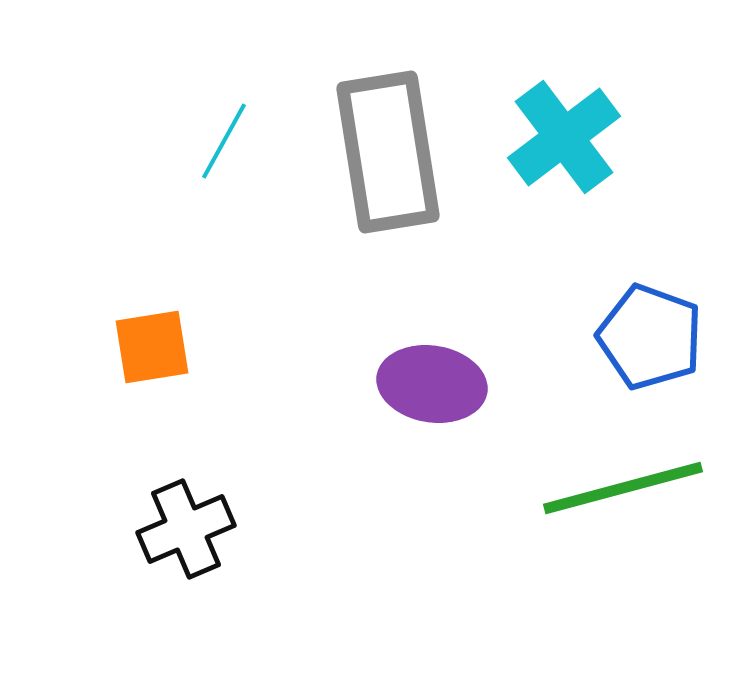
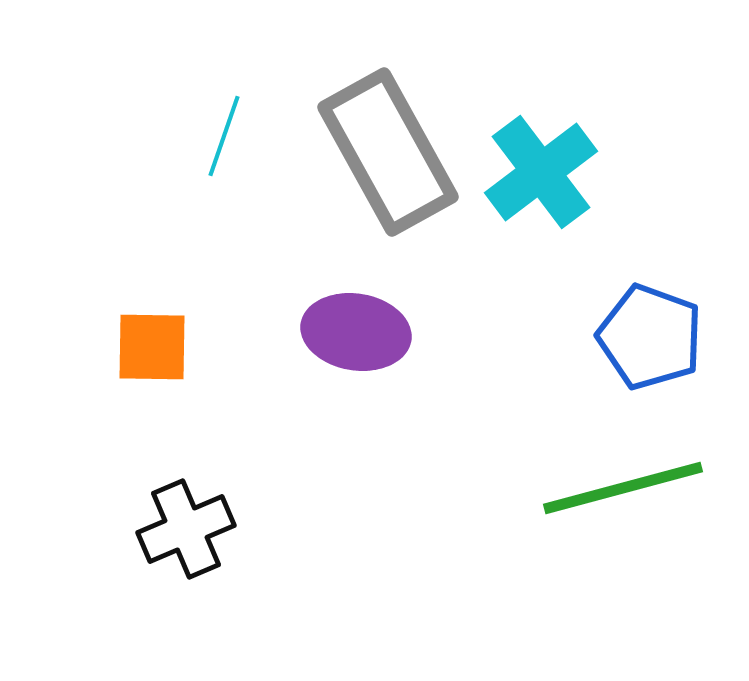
cyan cross: moved 23 px left, 35 px down
cyan line: moved 5 px up; rotated 10 degrees counterclockwise
gray rectangle: rotated 20 degrees counterclockwise
orange square: rotated 10 degrees clockwise
purple ellipse: moved 76 px left, 52 px up
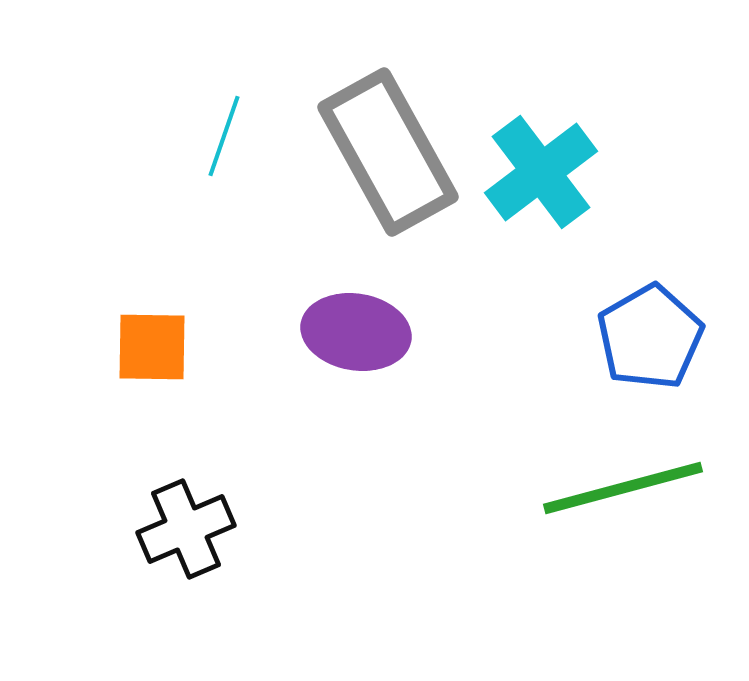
blue pentagon: rotated 22 degrees clockwise
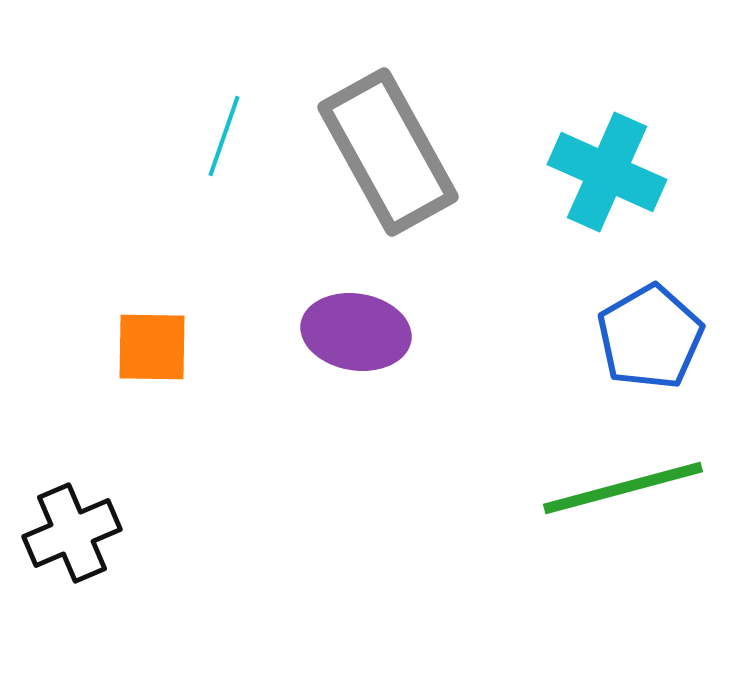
cyan cross: moved 66 px right; rotated 29 degrees counterclockwise
black cross: moved 114 px left, 4 px down
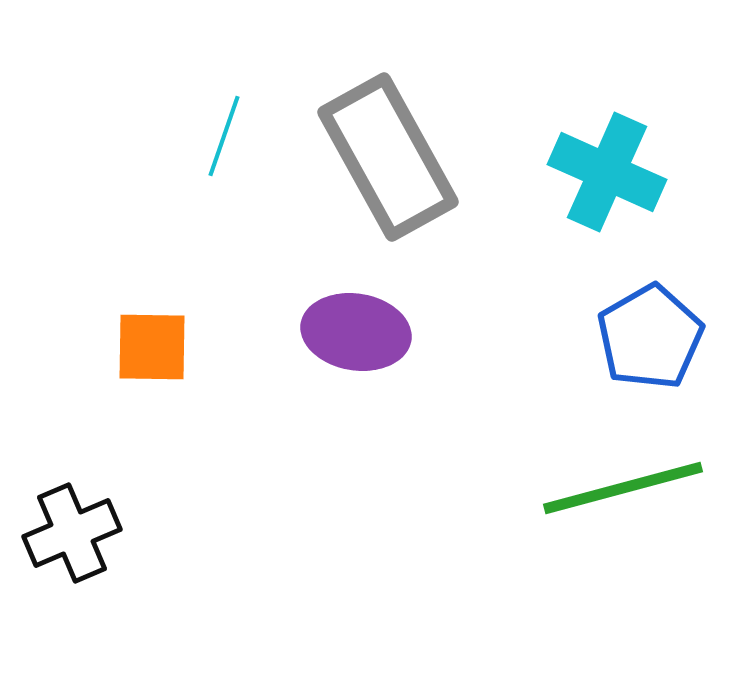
gray rectangle: moved 5 px down
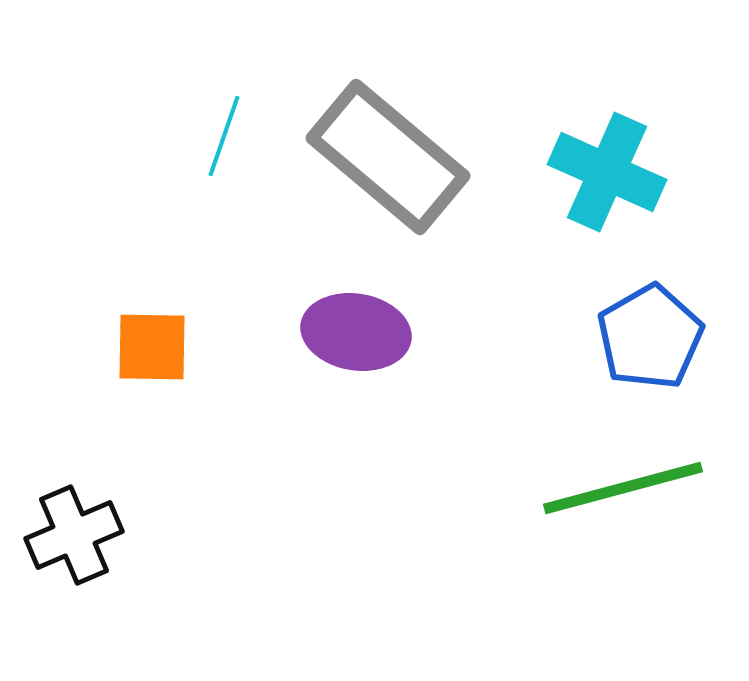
gray rectangle: rotated 21 degrees counterclockwise
black cross: moved 2 px right, 2 px down
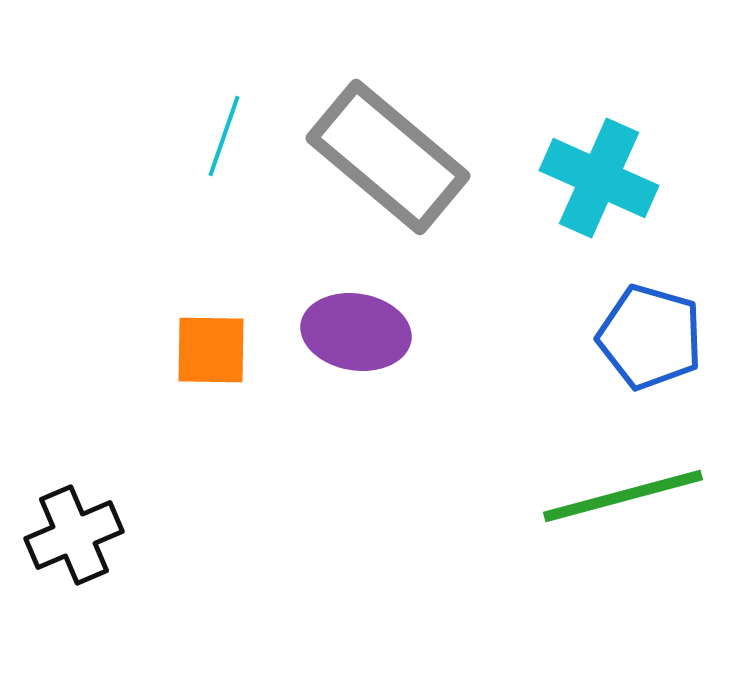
cyan cross: moved 8 px left, 6 px down
blue pentagon: rotated 26 degrees counterclockwise
orange square: moved 59 px right, 3 px down
green line: moved 8 px down
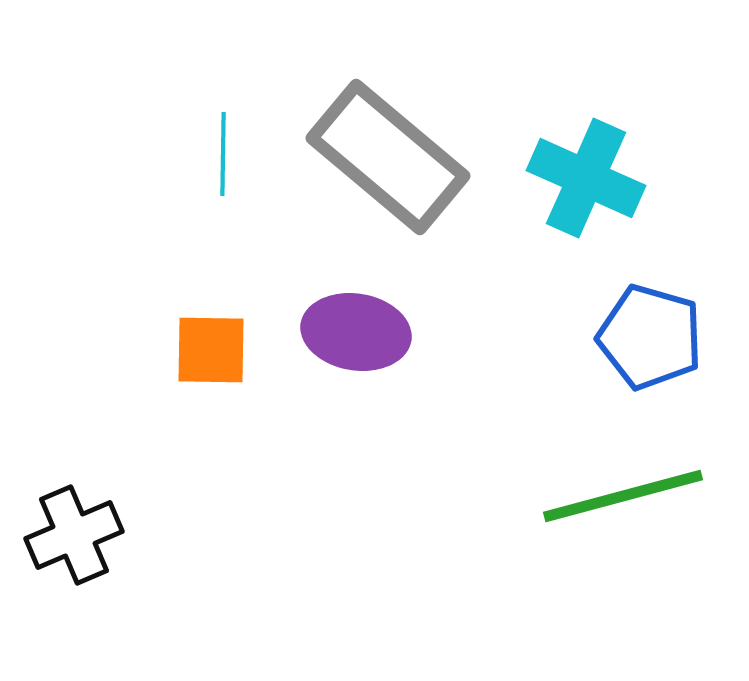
cyan line: moved 1 px left, 18 px down; rotated 18 degrees counterclockwise
cyan cross: moved 13 px left
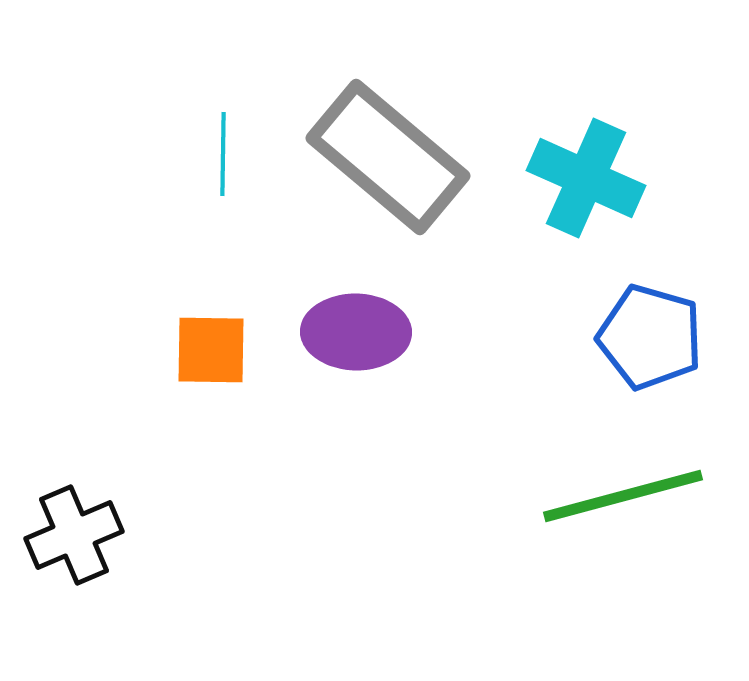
purple ellipse: rotated 8 degrees counterclockwise
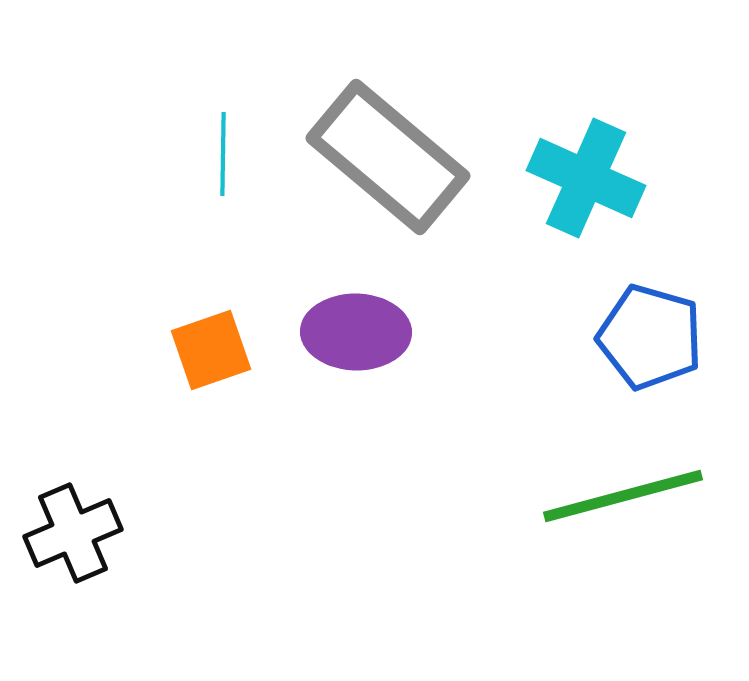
orange square: rotated 20 degrees counterclockwise
black cross: moved 1 px left, 2 px up
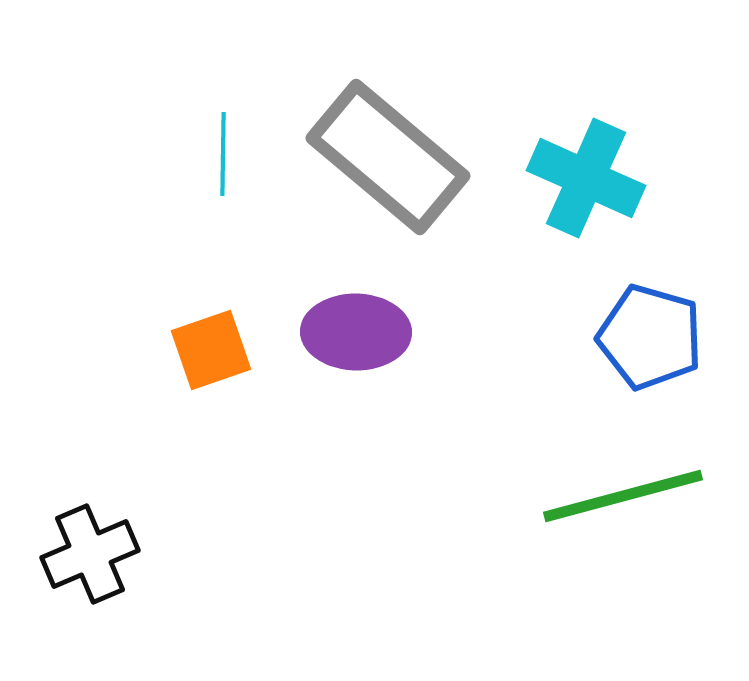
black cross: moved 17 px right, 21 px down
